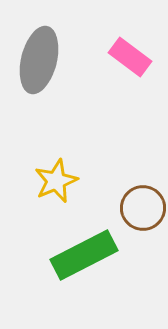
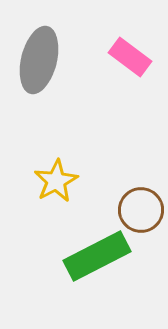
yellow star: rotated 6 degrees counterclockwise
brown circle: moved 2 px left, 2 px down
green rectangle: moved 13 px right, 1 px down
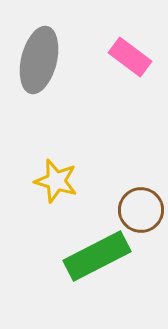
yellow star: rotated 27 degrees counterclockwise
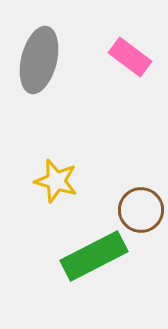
green rectangle: moved 3 px left
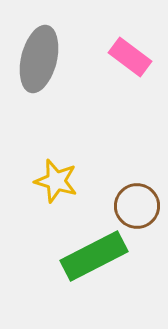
gray ellipse: moved 1 px up
brown circle: moved 4 px left, 4 px up
